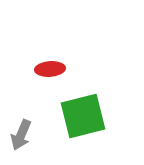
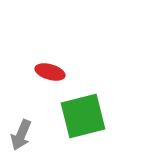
red ellipse: moved 3 px down; rotated 20 degrees clockwise
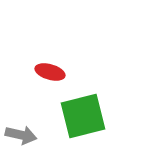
gray arrow: rotated 100 degrees counterclockwise
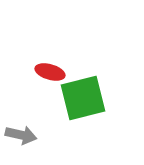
green square: moved 18 px up
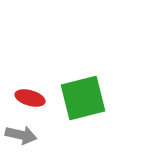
red ellipse: moved 20 px left, 26 px down
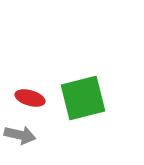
gray arrow: moved 1 px left
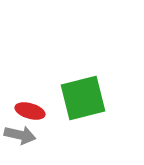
red ellipse: moved 13 px down
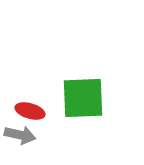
green square: rotated 12 degrees clockwise
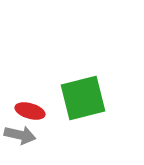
green square: rotated 12 degrees counterclockwise
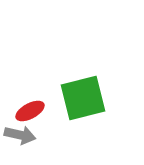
red ellipse: rotated 44 degrees counterclockwise
